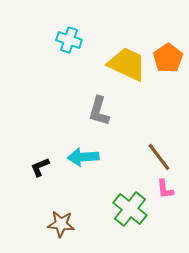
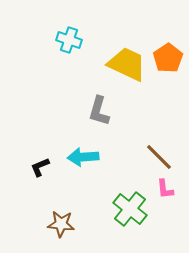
brown line: rotated 8 degrees counterclockwise
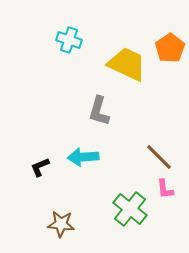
orange pentagon: moved 2 px right, 10 px up
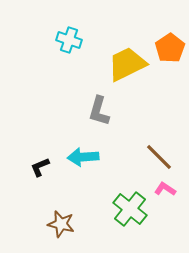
yellow trapezoid: rotated 51 degrees counterclockwise
pink L-shape: rotated 130 degrees clockwise
brown star: rotated 8 degrees clockwise
